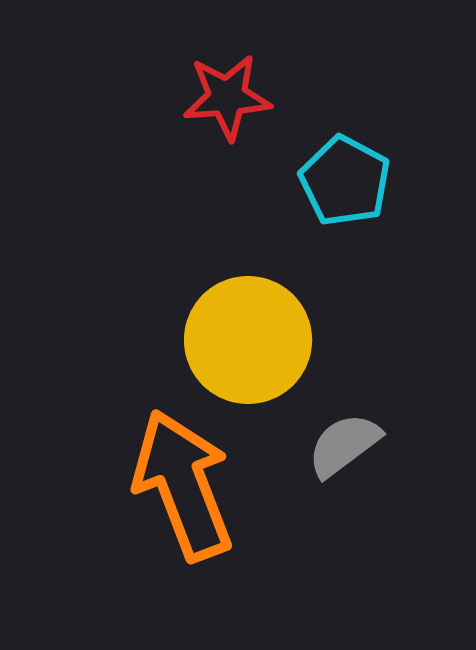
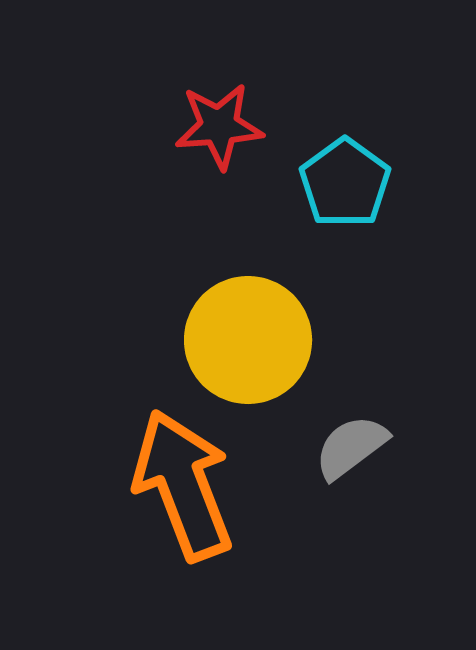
red star: moved 8 px left, 29 px down
cyan pentagon: moved 2 px down; rotated 8 degrees clockwise
gray semicircle: moved 7 px right, 2 px down
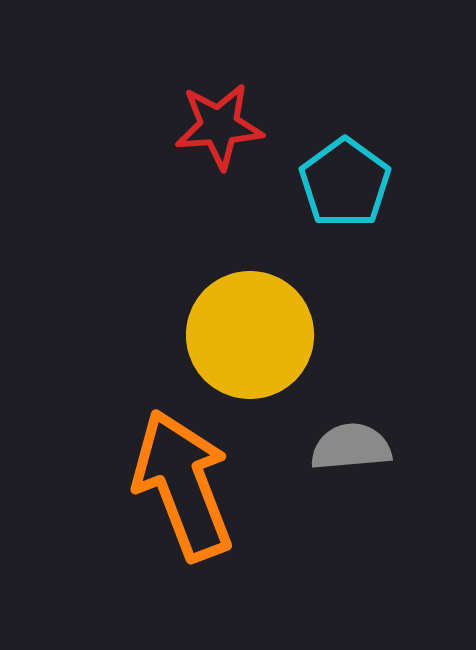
yellow circle: moved 2 px right, 5 px up
gray semicircle: rotated 32 degrees clockwise
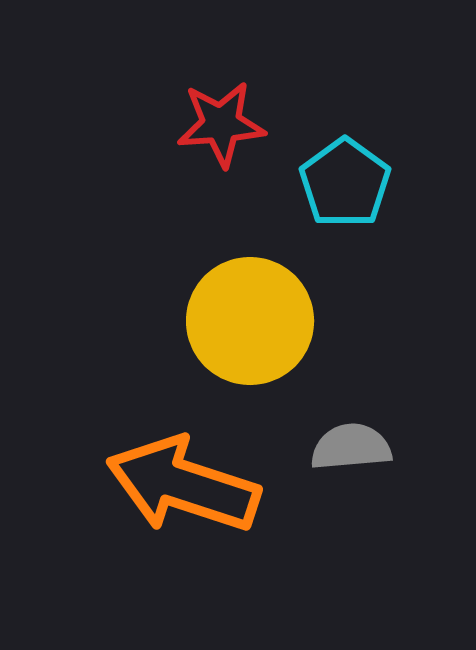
red star: moved 2 px right, 2 px up
yellow circle: moved 14 px up
orange arrow: rotated 51 degrees counterclockwise
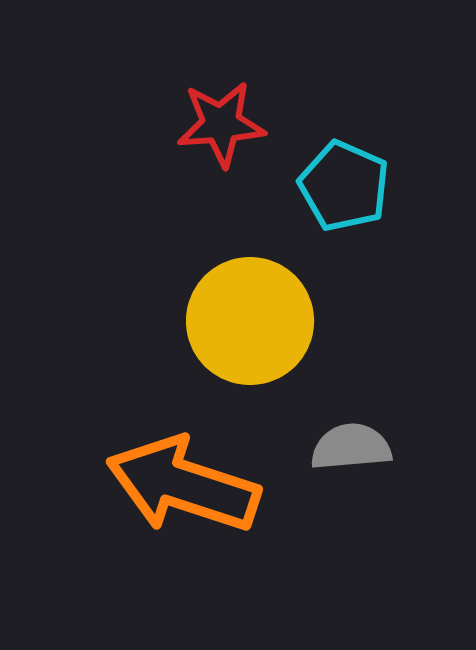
cyan pentagon: moved 1 px left, 3 px down; rotated 12 degrees counterclockwise
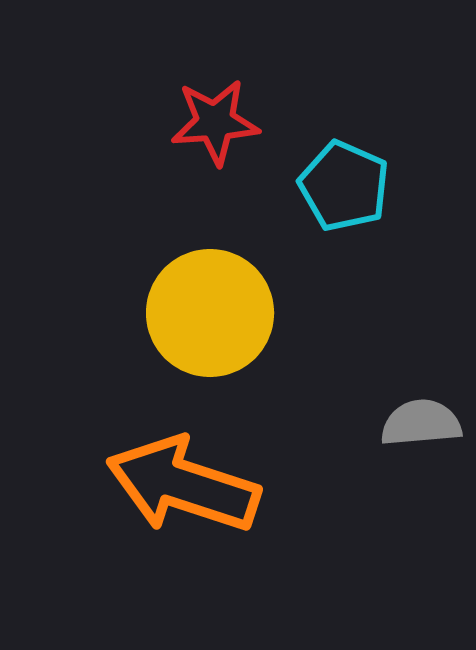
red star: moved 6 px left, 2 px up
yellow circle: moved 40 px left, 8 px up
gray semicircle: moved 70 px right, 24 px up
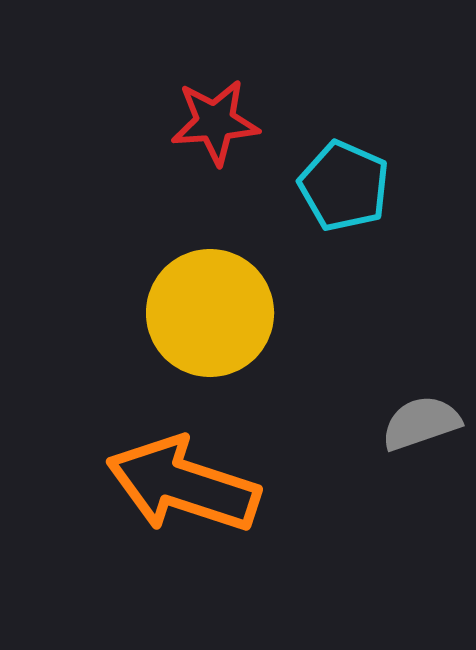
gray semicircle: rotated 14 degrees counterclockwise
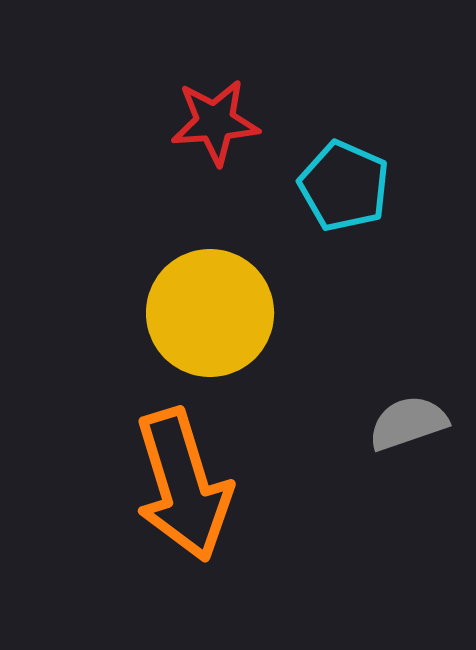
gray semicircle: moved 13 px left
orange arrow: rotated 125 degrees counterclockwise
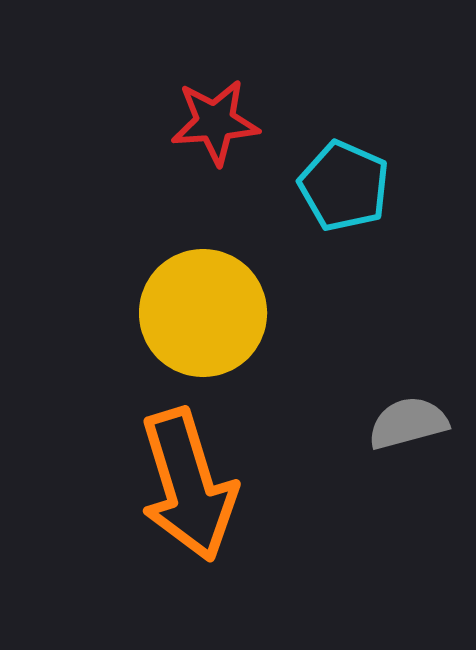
yellow circle: moved 7 px left
gray semicircle: rotated 4 degrees clockwise
orange arrow: moved 5 px right
